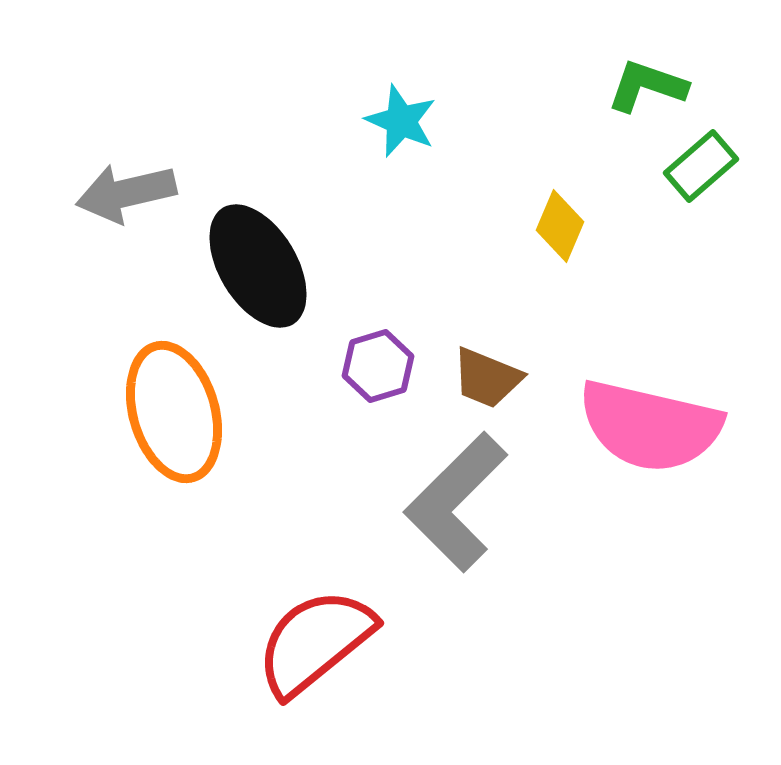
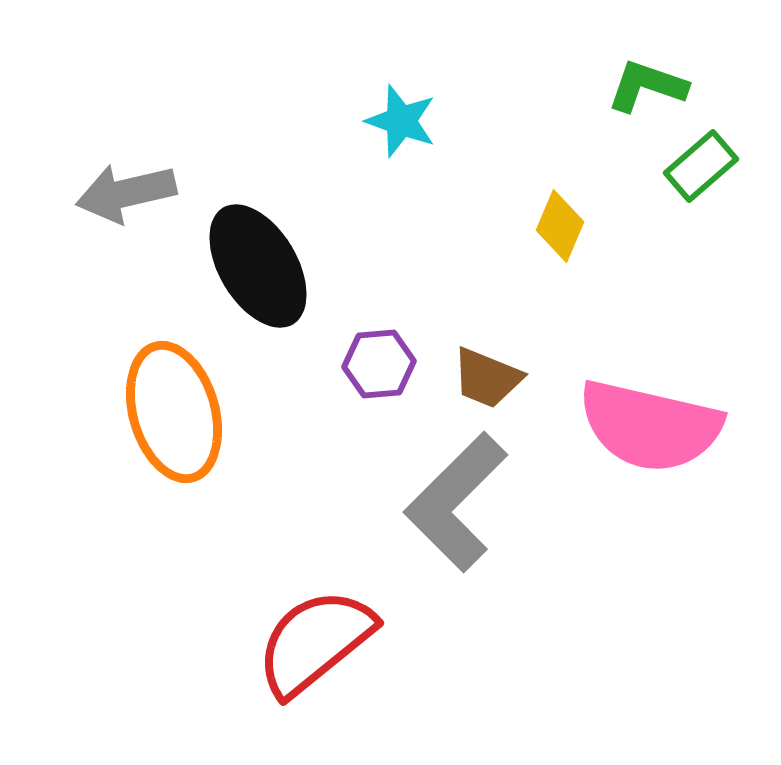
cyan star: rotated 4 degrees counterclockwise
purple hexagon: moved 1 px right, 2 px up; rotated 12 degrees clockwise
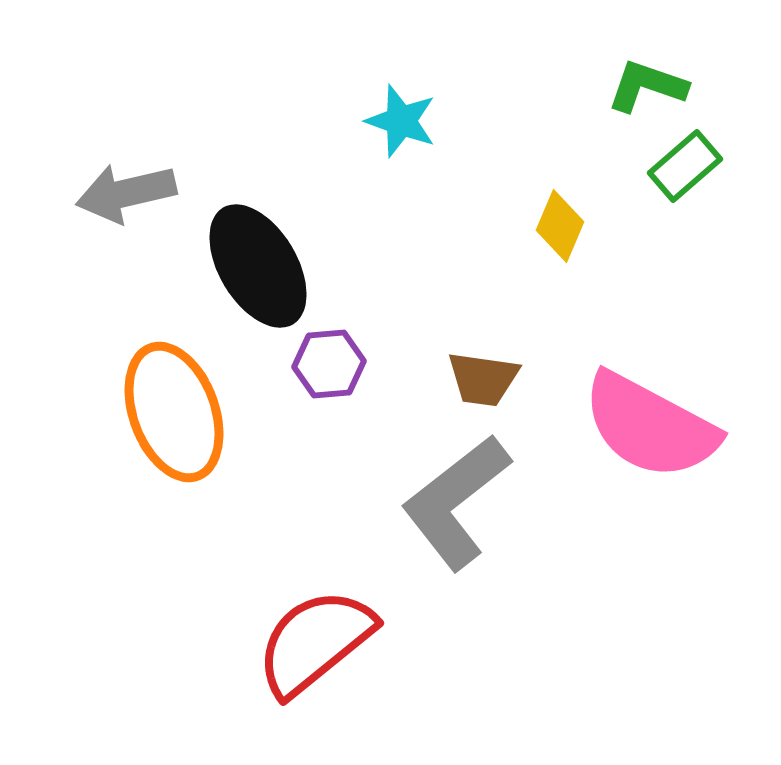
green rectangle: moved 16 px left
purple hexagon: moved 50 px left
brown trapezoid: moved 4 px left, 1 px down; rotated 14 degrees counterclockwise
orange ellipse: rotated 4 degrees counterclockwise
pink semicircle: rotated 15 degrees clockwise
gray L-shape: rotated 7 degrees clockwise
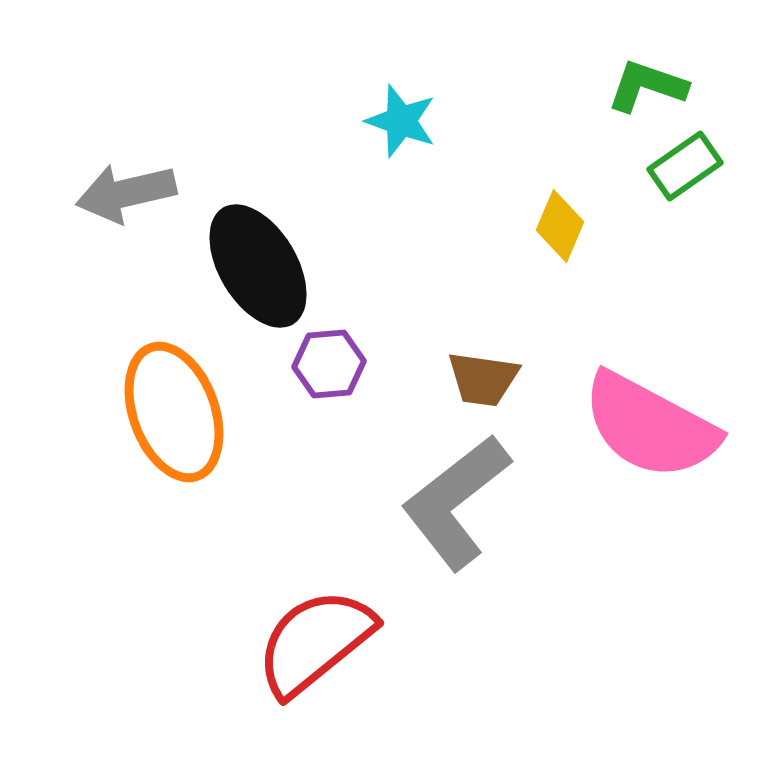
green rectangle: rotated 6 degrees clockwise
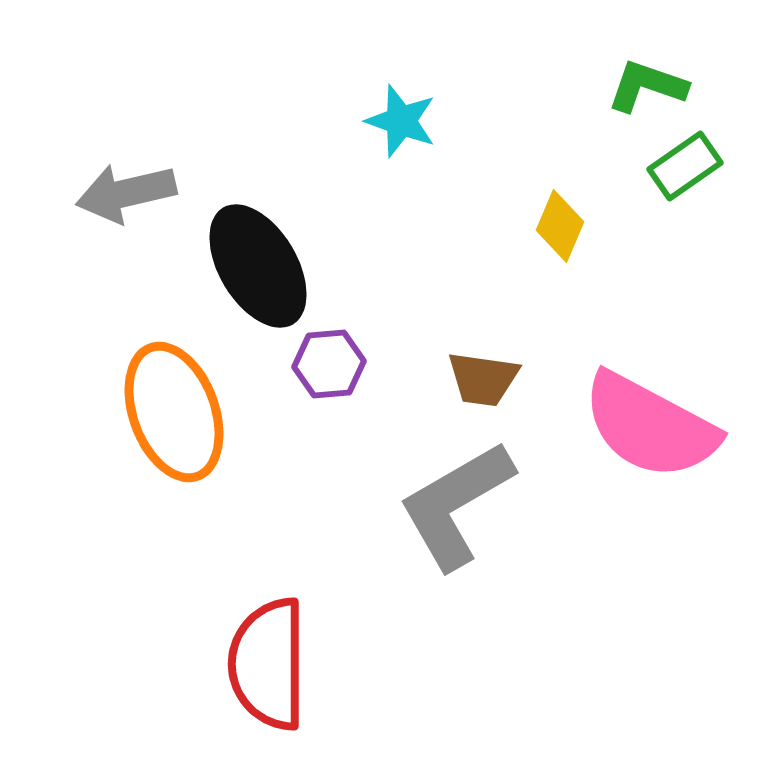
gray L-shape: moved 3 px down; rotated 8 degrees clockwise
red semicircle: moved 47 px left, 22 px down; rotated 51 degrees counterclockwise
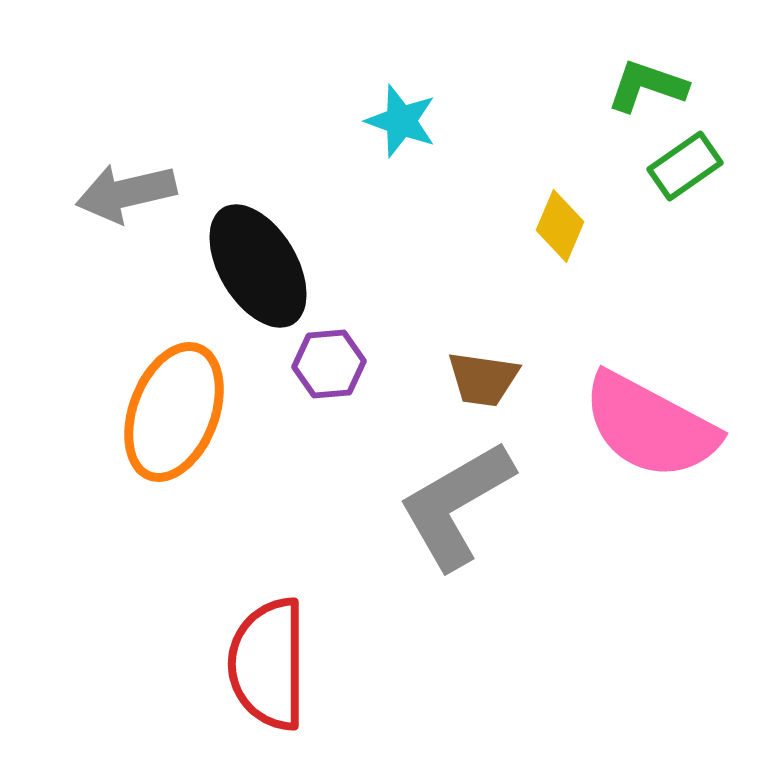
orange ellipse: rotated 41 degrees clockwise
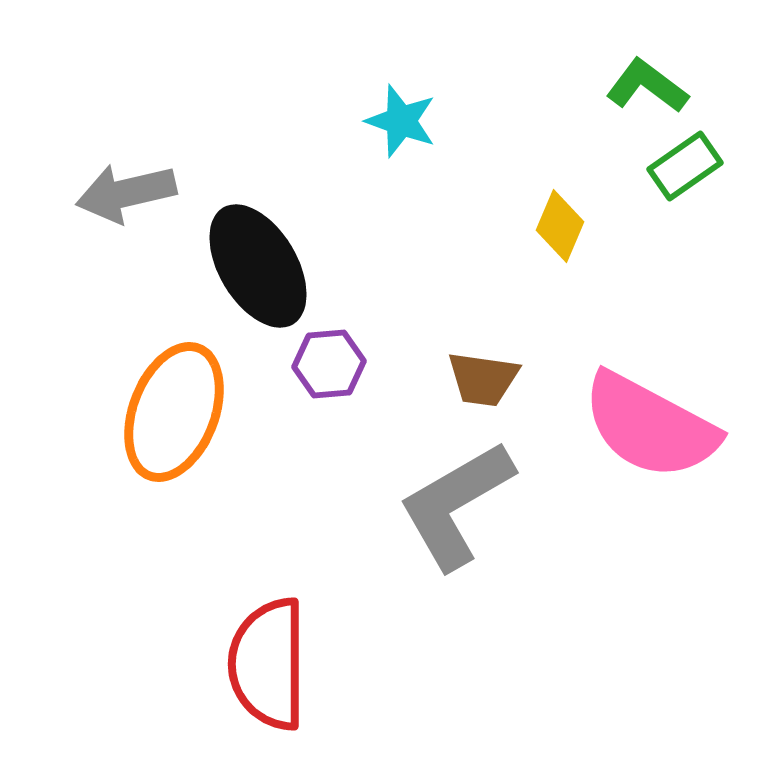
green L-shape: rotated 18 degrees clockwise
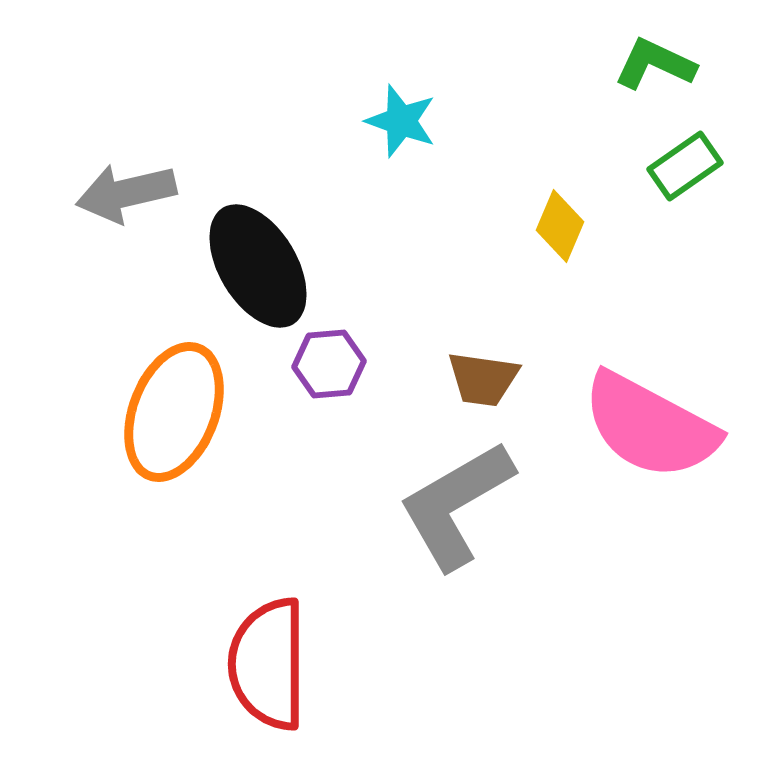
green L-shape: moved 8 px right, 22 px up; rotated 12 degrees counterclockwise
